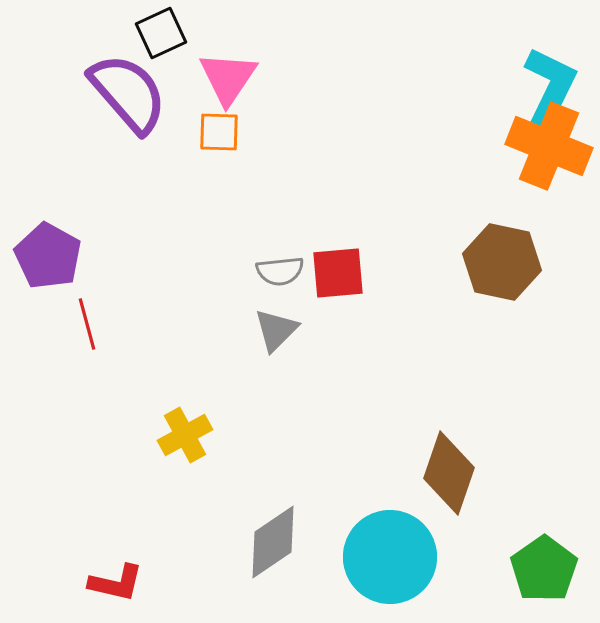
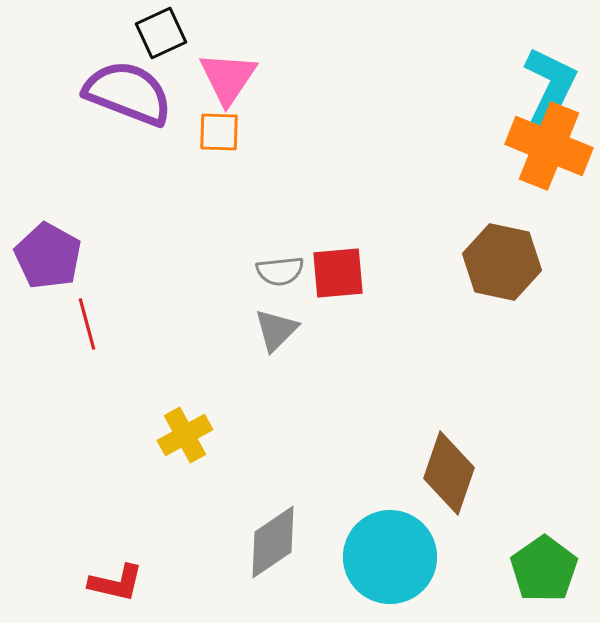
purple semicircle: rotated 28 degrees counterclockwise
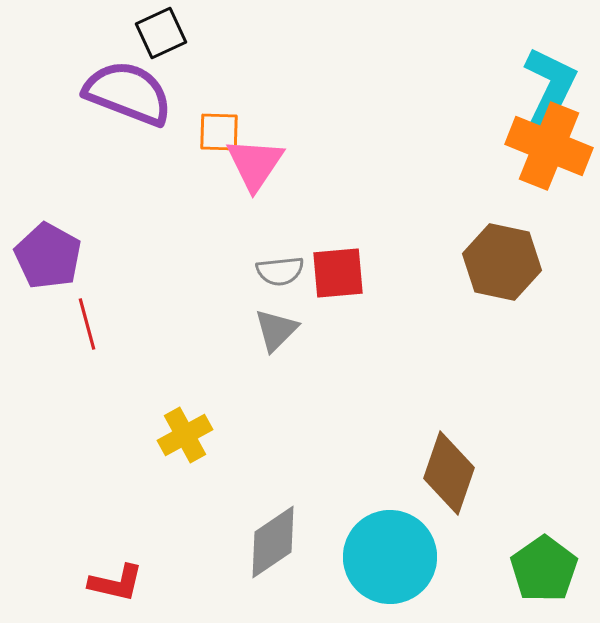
pink triangle: moved 27 px right, 86 px down
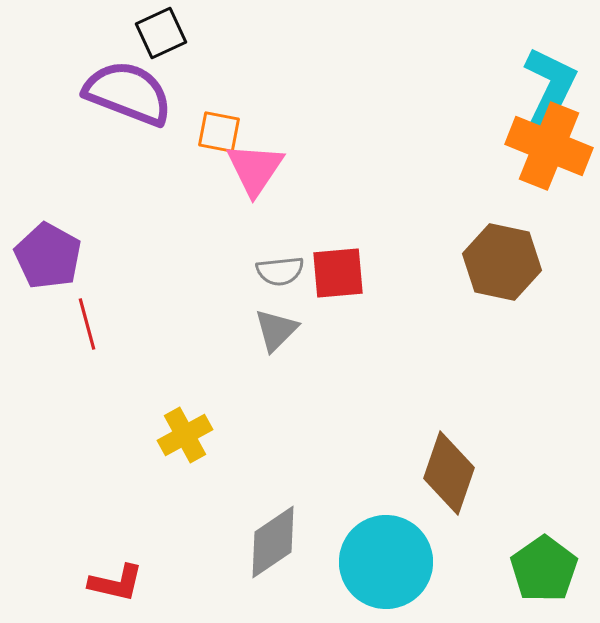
orange square: rotated 9 degrees clockwise
pink triangle: moved 5 px down
cyan circle: moved 4 px left, 5 px down
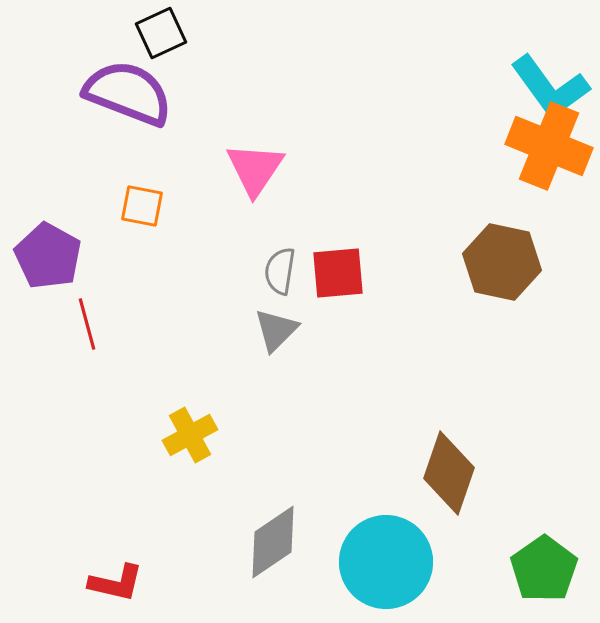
cyan L-shape: rotated 118 degrees clockwise
orange square: moved 77 px left, 74 px down
gray semicircle: rotated 105 degrees clockwise
yellow cross: moved 5 px right
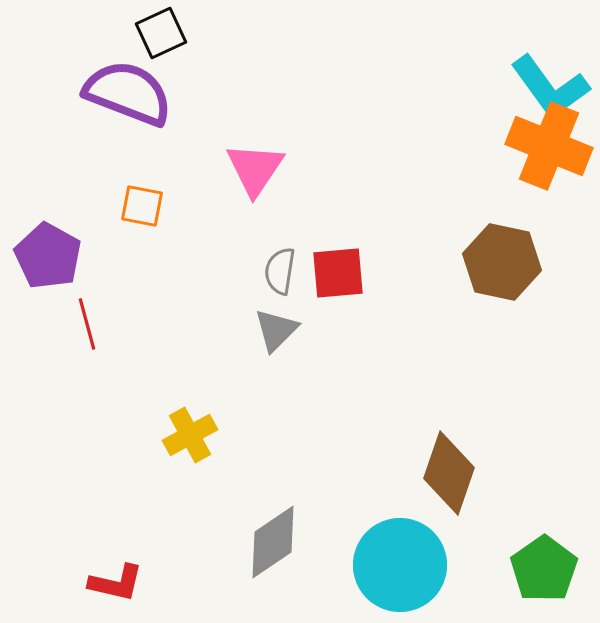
cyan circle: moved 14 px right, 3 px down
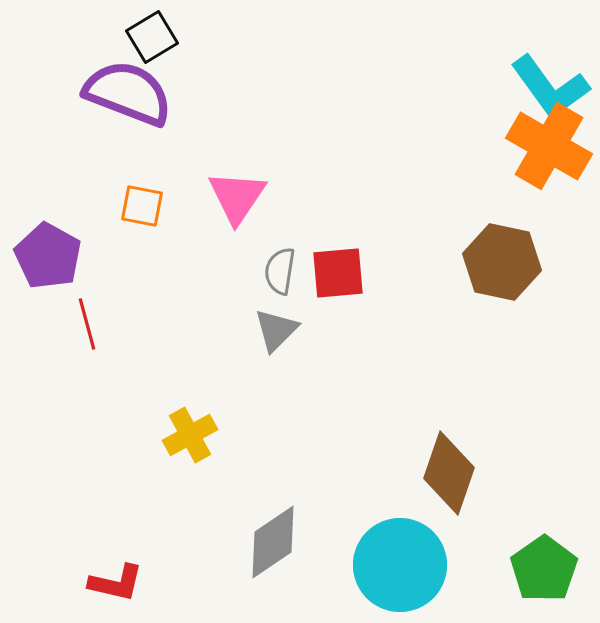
black square: moved 9 px left, 4 px down; rotated 6 degrees counterclockwise
orange cross: rotated 8 degrees clockwise
pink triangle: moved 18 px left, 28 px down
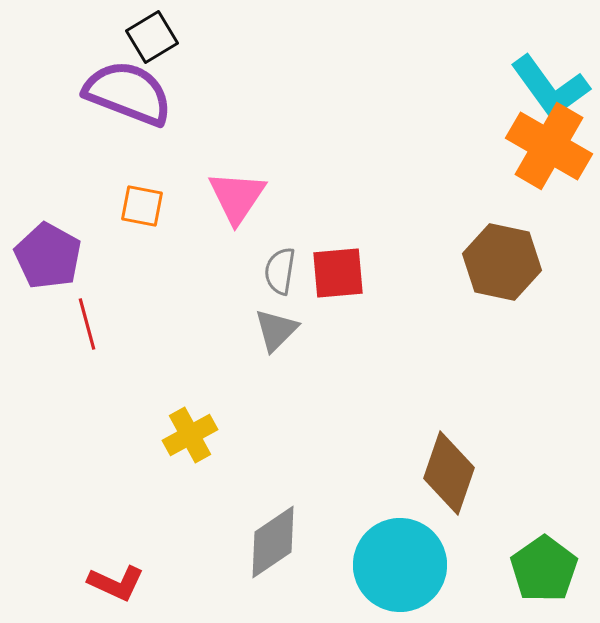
red L-shape: rotated 12 degrees clockwise
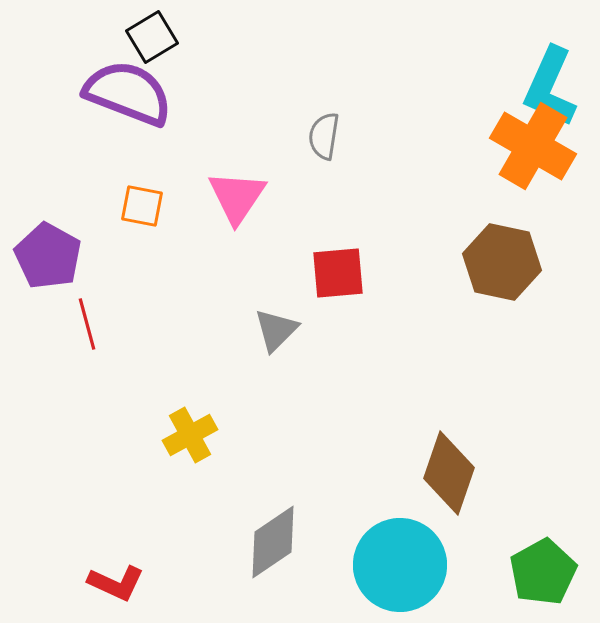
cyan L-shape: rotated 60 degrees clockwise
orange cross: moved 16 px left
gray semicircle: moved 44 px right, 135 px up
green pentagon: moved 1 px left, 3 px down; rotated 6 degrees clockwise
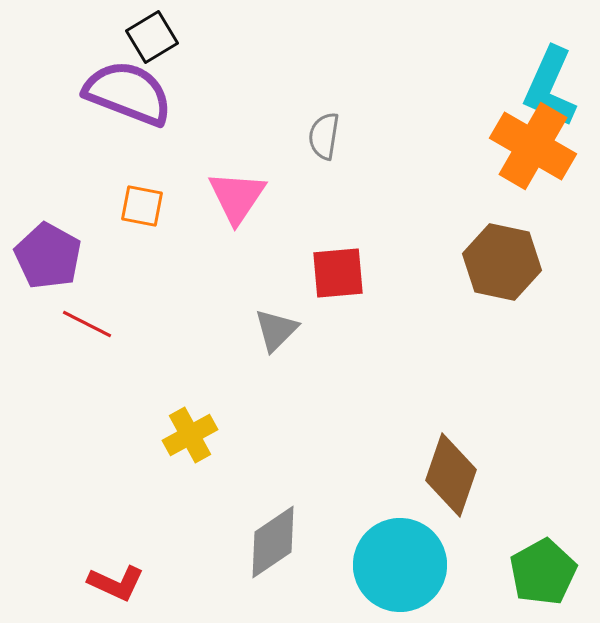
red line: rotated 48 degrees counterclockwise
brown diamond: moved 2 px right, 2 px down
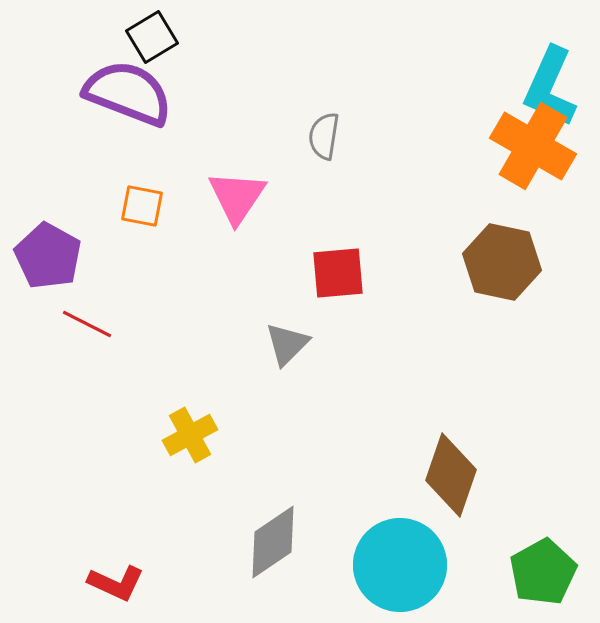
gray triangle: moved 11 px right, 14 px down
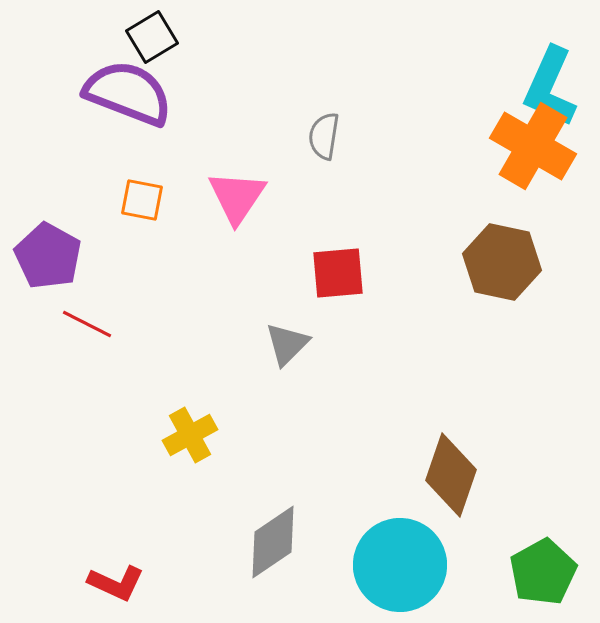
orange square: moved 6 px up
